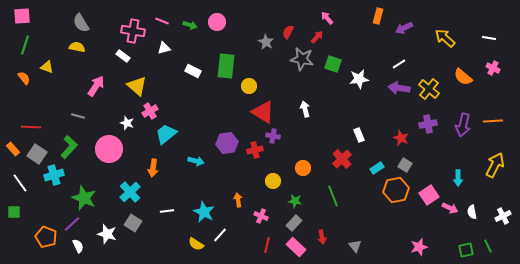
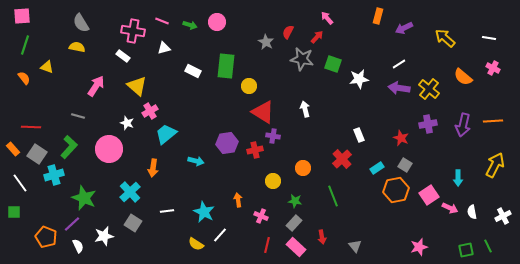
white star at (107, 234): moved 3 px left, 2 px down; rotated 30 degrees counterclockwise
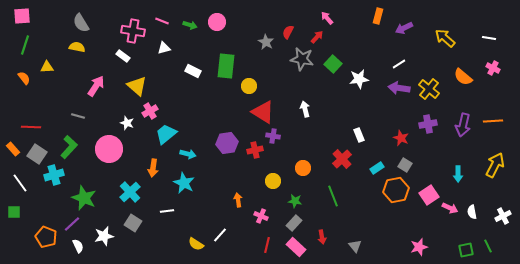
green square at (333, 64): rotated 24 degrees clockwise
yellow triangle at (47, 67): rotated 24 degrees counterclockwise
cyan arrow at (196, 161): moved 8 px left, 7 px up
cyan arrow at (458, 178): moved 4 px up
cyan star at (204, 212): moved 20 px left, 29 px up
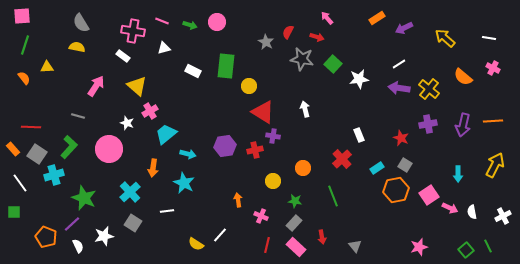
orange rectangle at (378, 16): moved 1 px left, 2 px down; rotated 42 degrees clockwise
red arrow at (317, 37): rotated 64 degrees clockwise
purple hexagon at (227, 143): moved 2 px left, 3 px down
green square at (466, 250): rotated 28 degrees counterclockwise
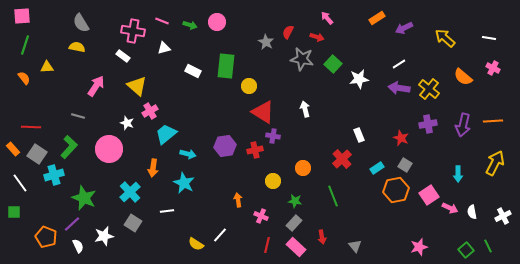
yellow arrow at (495, 165): moved 2 px up
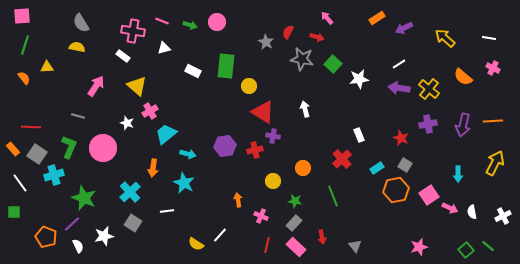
green L-shape at (69, 147): rotated 20 degrees counterclockwise
pink circle at (109, 149): moved 6 px left, 1 px up
green line at (488, 246): rotated 24 degrees counterclockwise
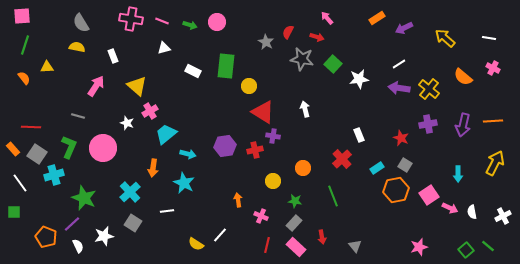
pink cross at (133, 31): moved 2 px left, 12 px up
white rectangle at (123, 56): moved 10 px left; rotated 32 degrees clockwise
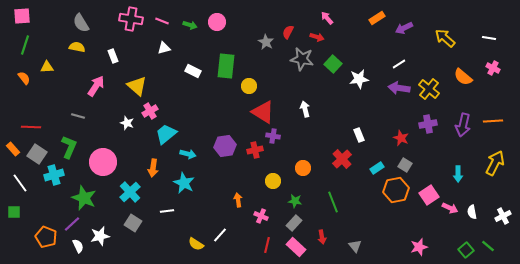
pink circle at (103, 148): moved 14 px down
green line at (333, 196): moved 6 px down
white star at (104, 236): moved 4 px left
